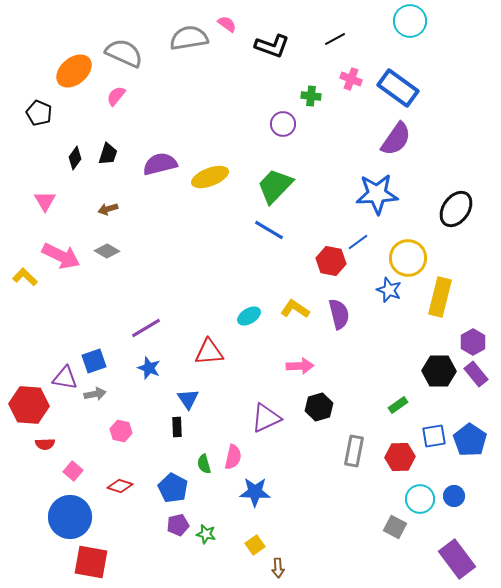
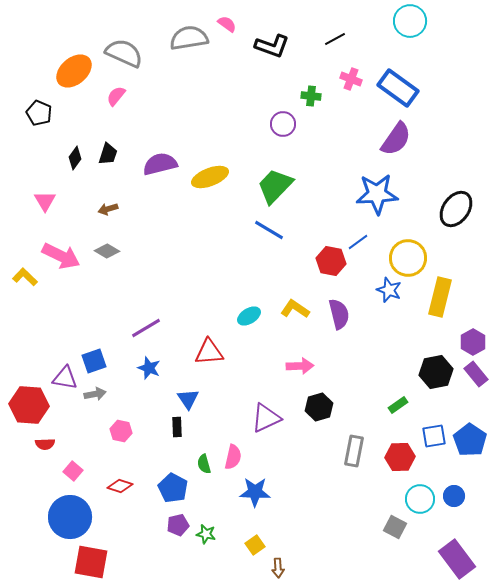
black hexagon at (439, 371): moved 3 px left, 1 px down; rotated 12 degrees counterclockwise
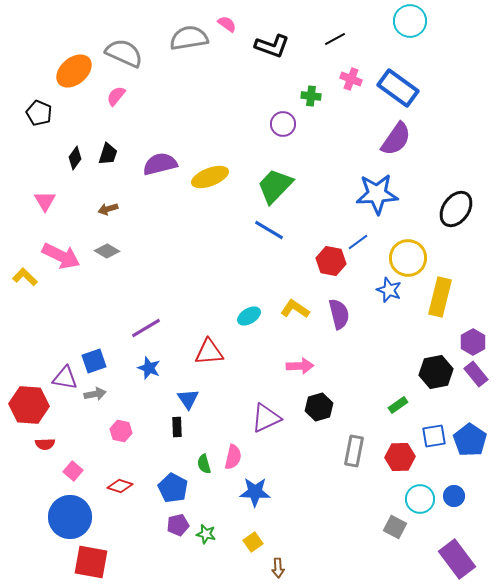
yellow square at (255, 545): moved 2 px left, 3 px up
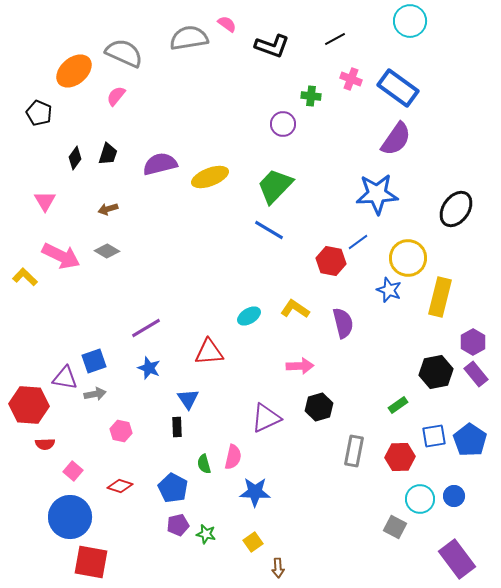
purple semicircle at (339, 314): moved 4 px right, 9 px down
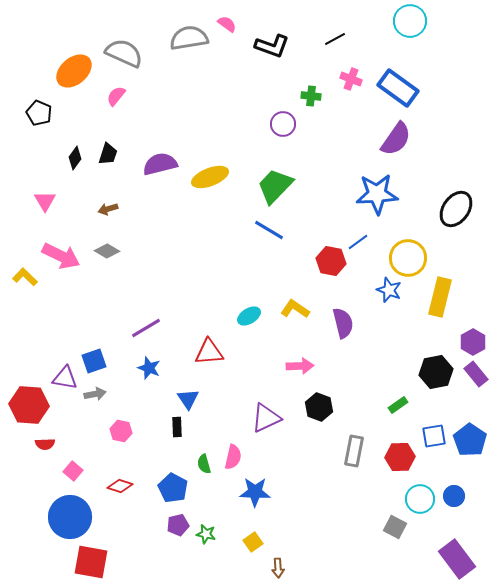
black hexagon at (319, 407): rotated 24 degrees counterclockwise
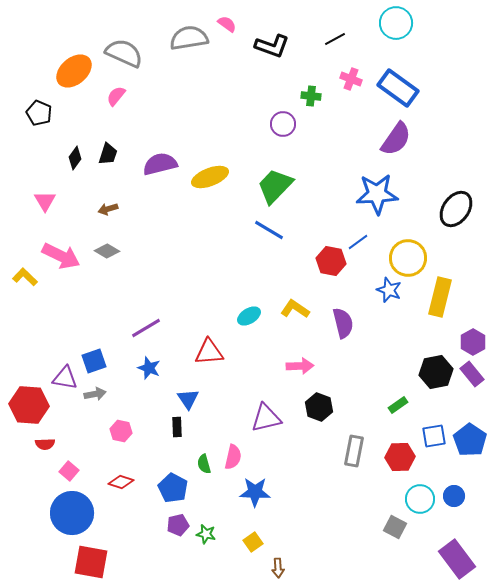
cyan circle at (410, 21): moved 14 px left, 2 px down
purple rectangle at (476, 374): moved 4 px left
purple triangle at (266, 418): rotated 12 degrees clockwise
pink square at (73, 471): moved 4 px left
red diamond at (120, 486): moved 1 px right, 4 px up
blue circle at (70, 517): moved 2 px right, 4 px up
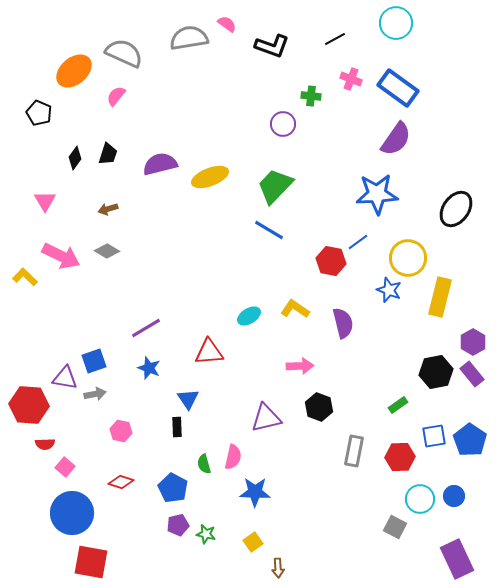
pink square at (69, 471): moved 4 px left, 4 px up
purple rectangle at (457, 559): rotated 12 degrees clockwise
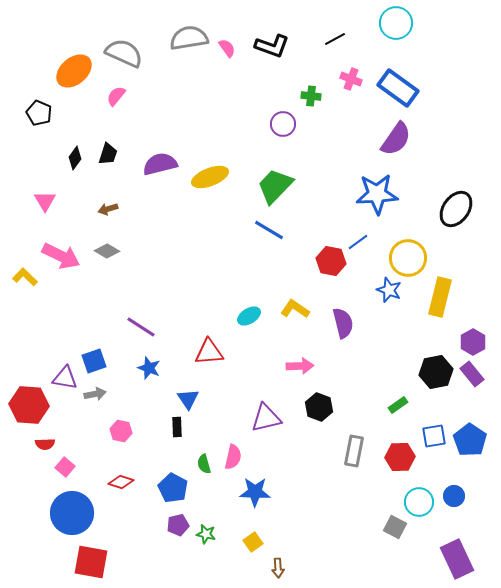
pink semicircle at (227, 24): moved 24 px down; rotated 18 degrees clockwise
purple line at (146, 328): moved 5 px left, 1 px up; rotated 64 degrees clockwise
cyan circle at (420, 499): moved 1 px left, 3 px down
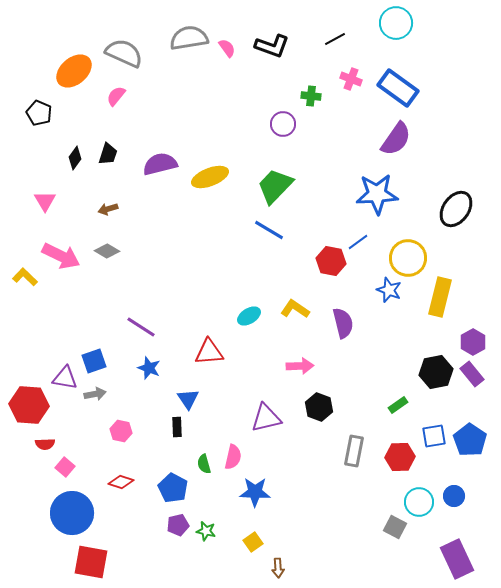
green star at (206, 534): moved 3 px up
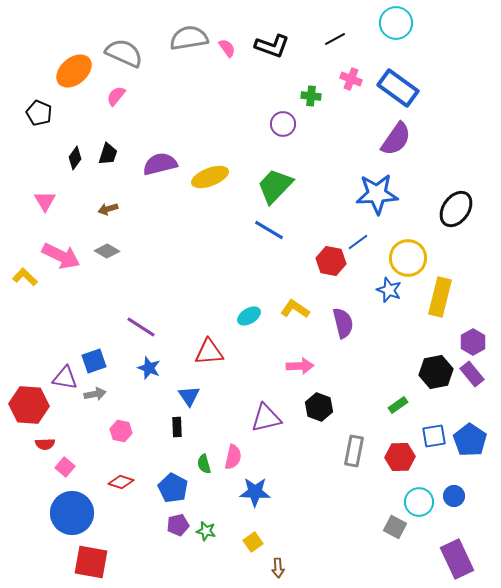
blue triangle at (188, 399): moved 1 px right, 3 px up
